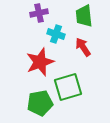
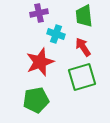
green square: moved 14 px right, 10 px up
green pentagon: moved 4 px left, 3 px up
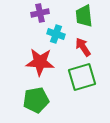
purple cross: moved 1 px right
red star: rotated 24 degrees clockwise
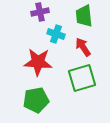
purple cross: moved 1 px up
red star: moved 2 px left
green square: moved 1 px down
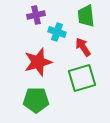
purple cross: moved 4 px left, 3 px down
green trapezoid: moved 2 px right
cyan cross: moved 1 px right, 2 px up
red star: rotated 20 degrees counterclockwise
green pentagon: rotated 10 degrees clockwise
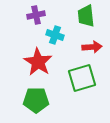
cyan cross: moved 2 px left, 3 px down
red arrow: moved 9 px right; rotated 120 degrees clockwise
red star: rotated 24 degrees counterclockwise
